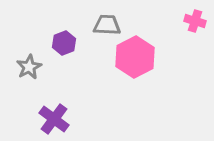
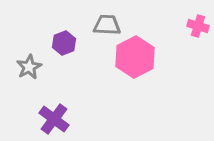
pink cross: moved 3 px right, 5 px down
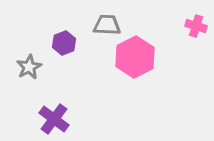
pink cross: moved 2 px left
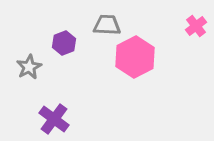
pink cross: rotated 35 degrees clockwise
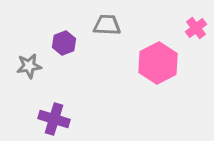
pink cross: moved 2 px down
pink hexagon: moved 23 px right, 6 px down
gray star: moved 1 px up; rotated 20 degrees clockwise
purple cross: rotated 20 degrees counterclockwise
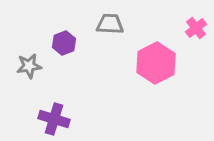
gray trapezoid: moved 3 px right, 1 px up
pink hexagon: moved 2 px left
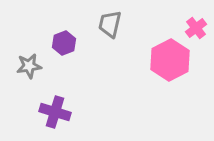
gray trapezoid: rotated 80 degrees counterclockwise
pink hexagon: moved 14 px right, 3 px up
purple cross: moved 1 px right, 7 px up
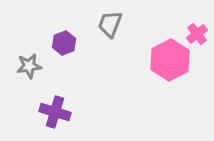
gray trapezoid: rotated 8 degrees clockwise
pink cross: moved 1 px right, 6 px down
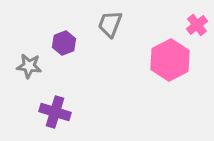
pink cross: moved 9 px up
gray star: rotated 15 degrees clockwise
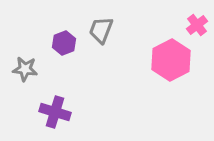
gray trapezoid: moved 9 px left, 6 px down
pink hexagon: moved 1 px right
gray star: moved 4 px left, 3 px down
